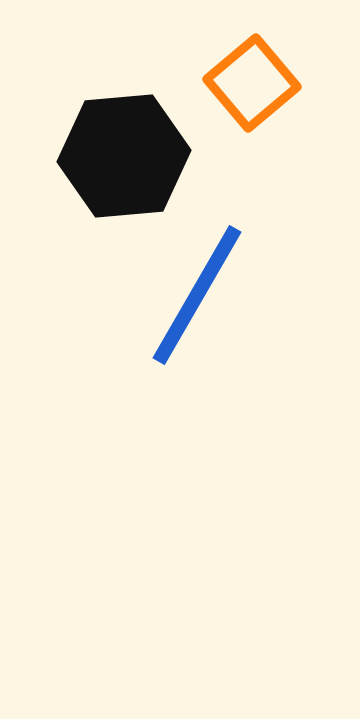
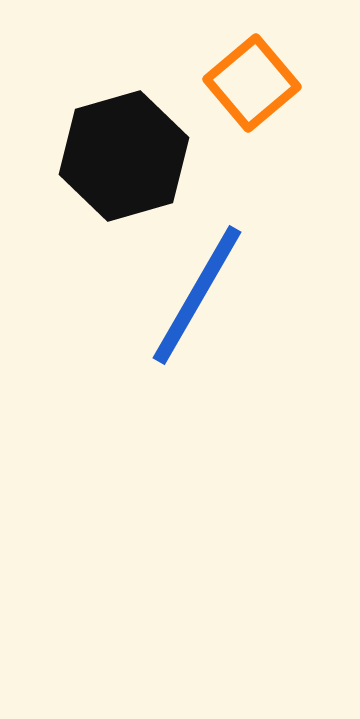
black hexagon: rotated 11 degrees counterclockwise
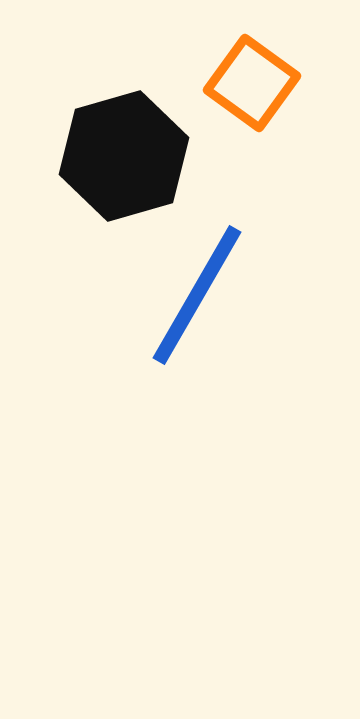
orange square: rotated 14 degrees counterclockwise
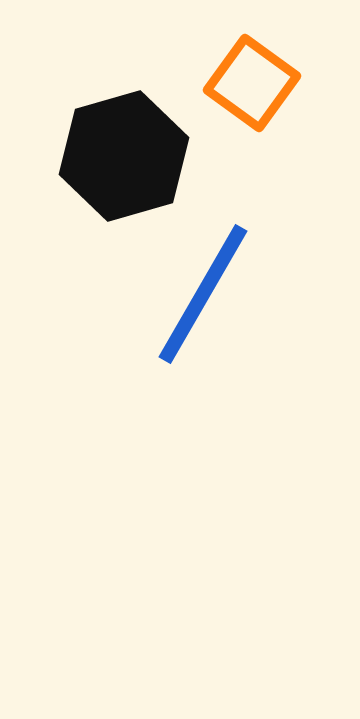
blue line: moved 6 px right, 1 px up
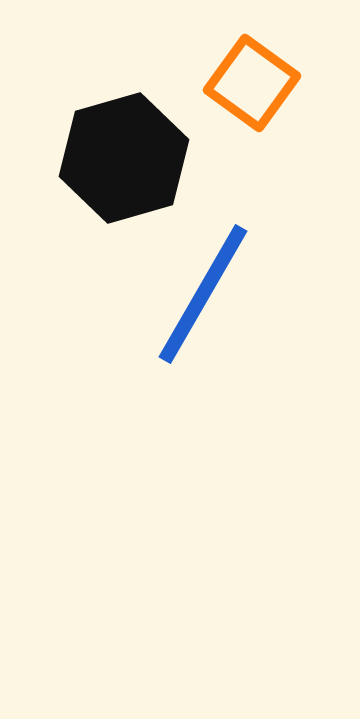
black hexagon: moved 2 px down
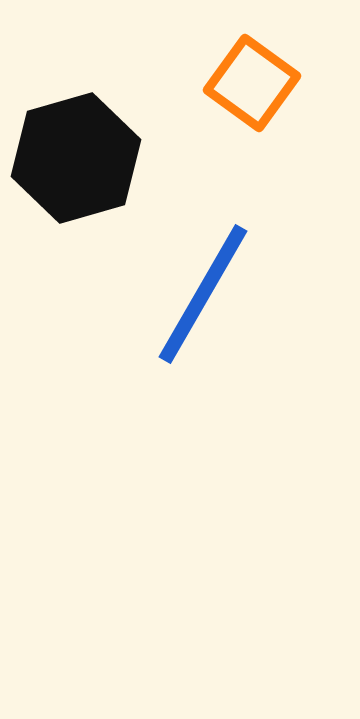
black hexagon: moved 48 px left
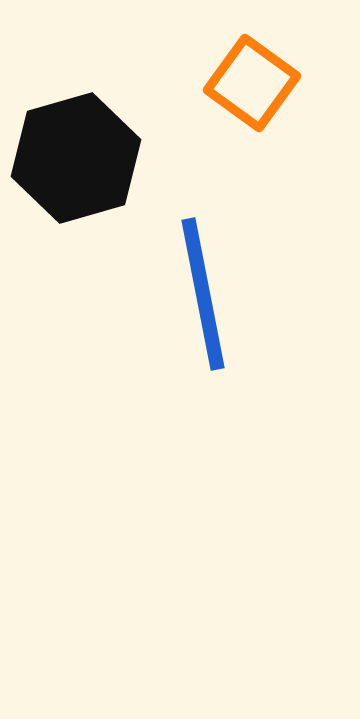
blue line: rotated 41 degrees counterclockwise
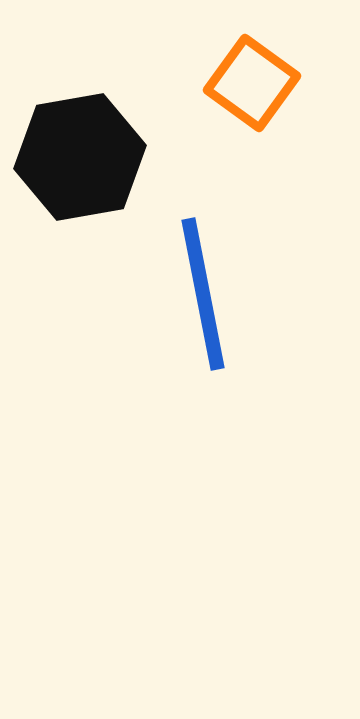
black hexagon: moved 4 px right, 1 px up; rotated 6 degrees clockwise
